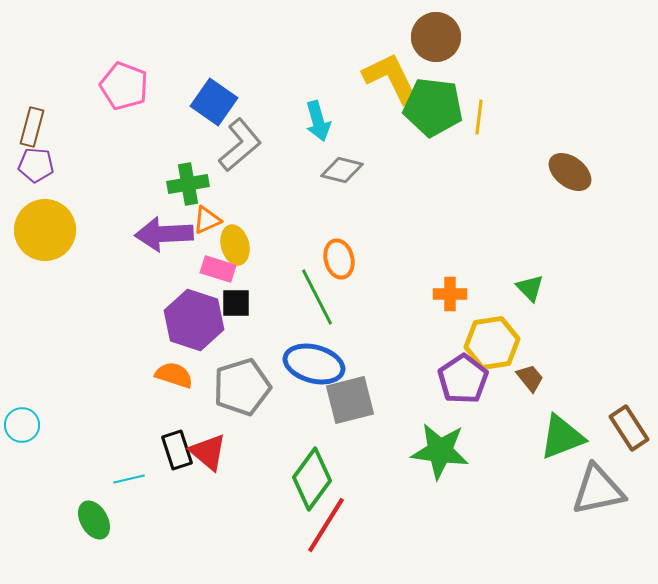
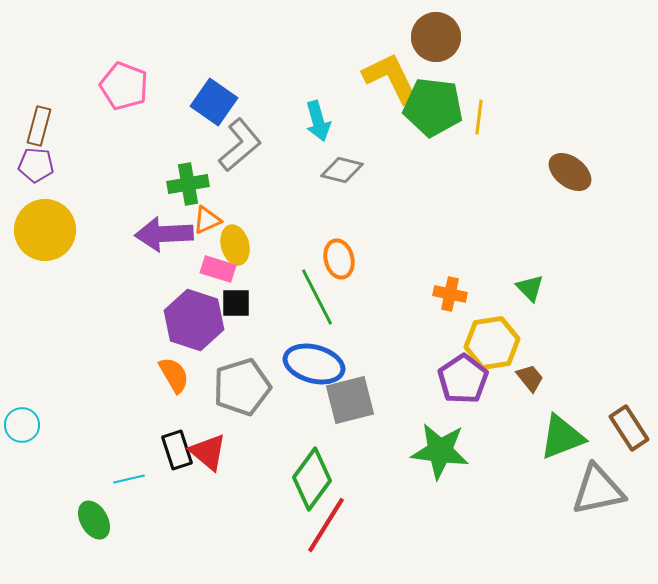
brown rectangle at (32, 127): moved 7 px right, 1 px up
orange cross at (450, 294): rotated 12 degrees clockwise
orange semicircle at (174, 375): rotated 42 degrees clockwise
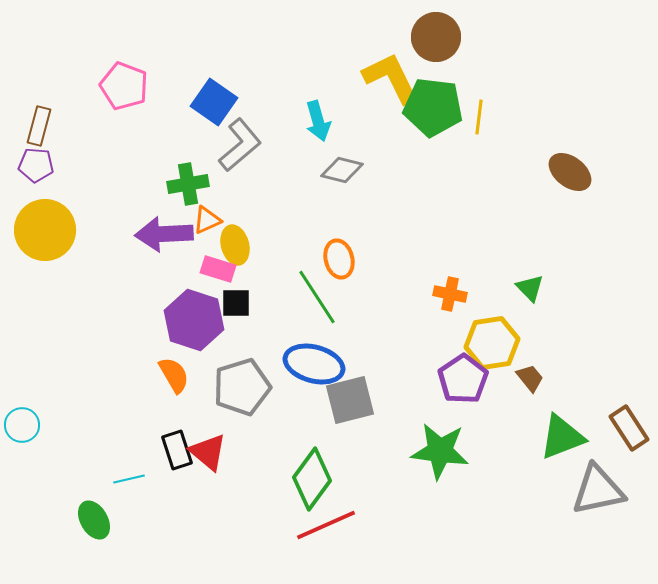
green line at (317, 297): rotated 6 degrees counterclockwise
red line at (326, 525): rotated 34 degrees clockwise
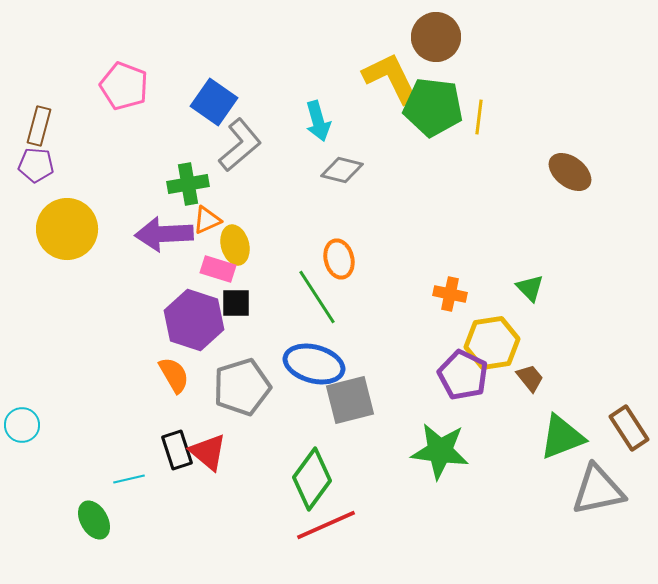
yellow circle at (45, 230): moved 22 px right, 1 px up
purple pentagon at (463, 379): moved 4 px up; rotated 12 degrees counterclockwise
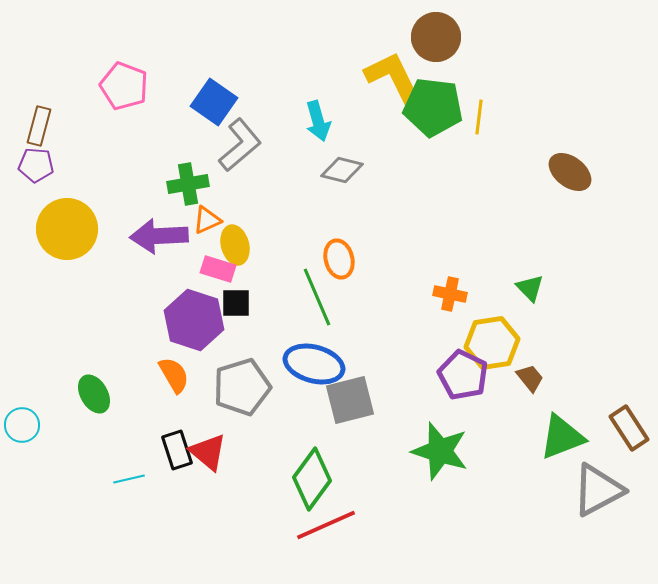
yellow L-shape at (391, 78): moved 2 px right, 1 px up
purple arrow at (164, 234): moved 5 px left, 2 px down
green line at (317, 297): rotated 10 degrees clockwise
green star at (440, 451): rotated 10 degrees clockwise
gray triangle at (598, 490): rotated 16 degrees counterclockwise
green ellipse at (94, 520): moved 126 px up
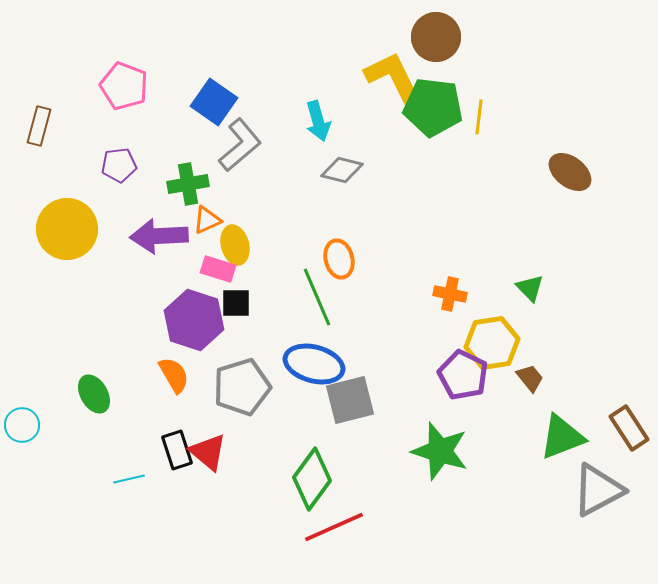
purple pentagon at (36, 165): moved 83 px right; rotated 12 degrees counterclockwise
red line at (326, 525): moved 8 px right, 2 px down
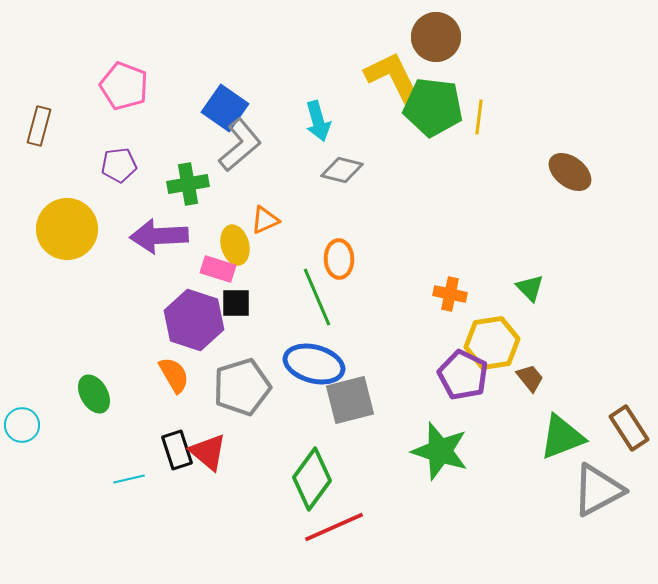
blue square at (214, 102): moved 11 px right, 6 px down
orange triangle at (207, 220): moved 58 px right
orange ellipse at (339, 259): rotated 12 degrees clockwise
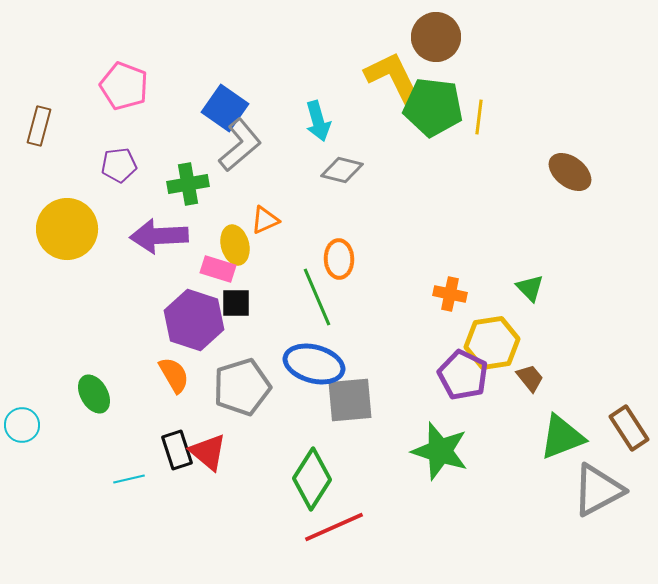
gray square at (350, 400): rotated 9 degrees clockwise
green diamond at (312, 479): rotated 4 degrees counterclockwise
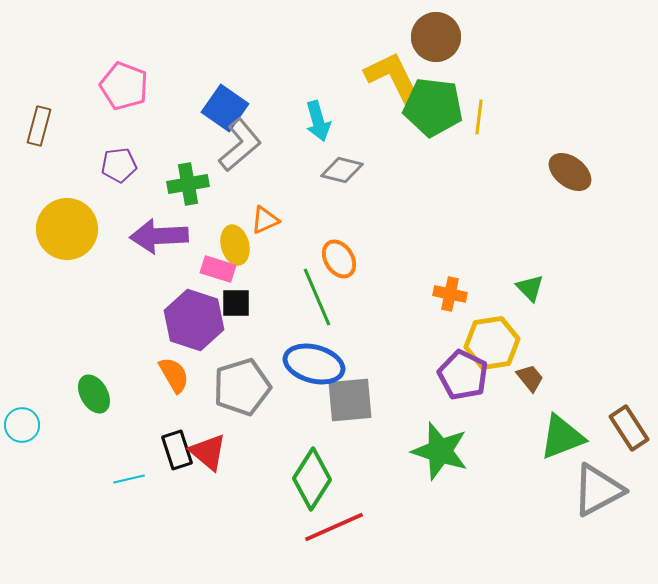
orange ellipse at (339, 259): rotated 30 degrees counterclockwise
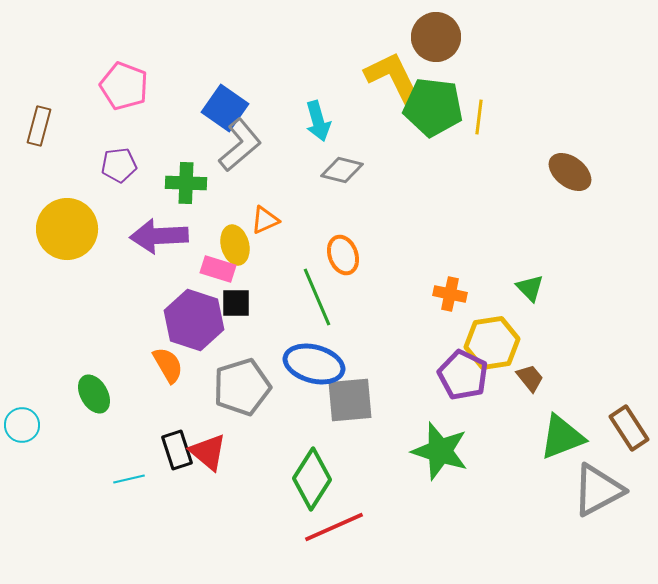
green cross at (188, 184): moved 2 px left, 1 px up; rotated 12 degrees clockwise
orange ellipse at (339, 259): moved 4 px right, 4 px up; rotated 12 degrees clockwise
orange semicircle at (174, 375): moved 6 px left, 10 px up
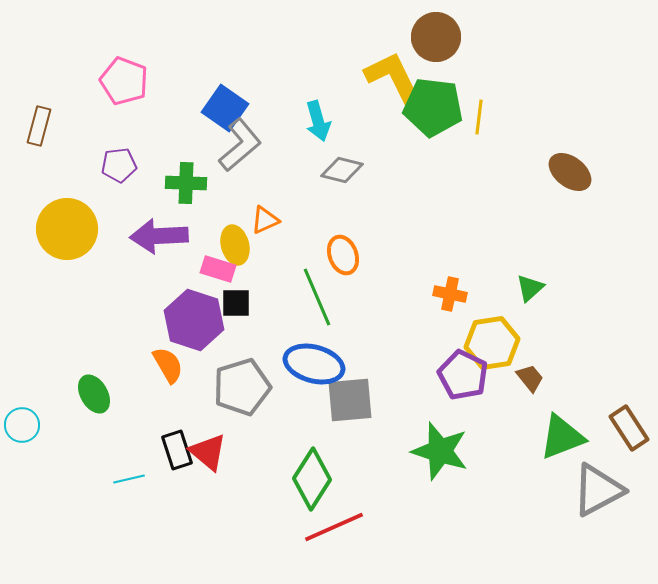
pink pentagon at (124, 86): moved 5 px up
green triangle at (530, 288): rotated 32 degrees clockwise
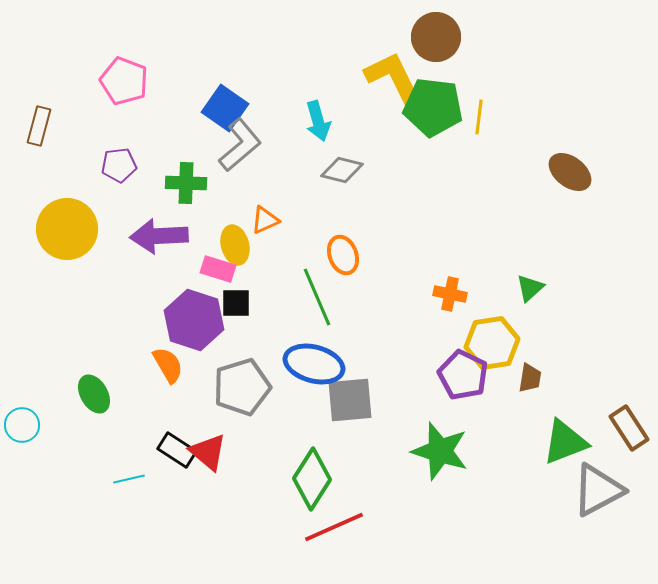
brown trapezoid at (530, 378): rotated 48 degrees clockwise
green triangle at (562, 437): moved 3 px right, 5 px down
black rectangle at (177, 450): rotated 39 degrees counterclockwise
